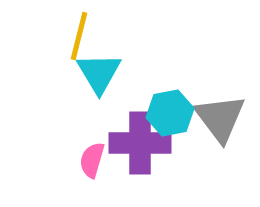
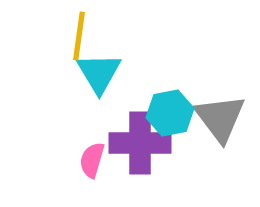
yellow line: rotated 6 degrees counterclockwise
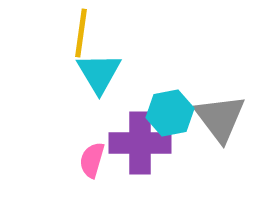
yellow line: moved 2 px right, 3 px up
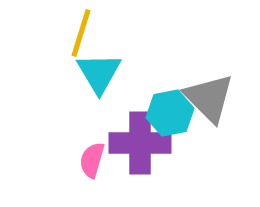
yellow line: rotated 9 degrees clockwise
gray triangle: moved 11 px left, 20 px up; rotated 8 degrees counterclockwise
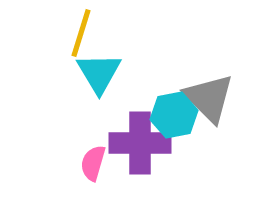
cyan hexagon: moved 4 px right, 2 px down
pink semicircle: moved 1 px right, 3 px down
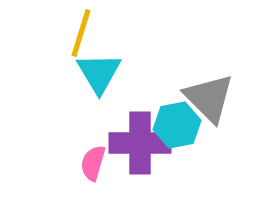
cyan hexagon: moved 3 px right, 10 px down
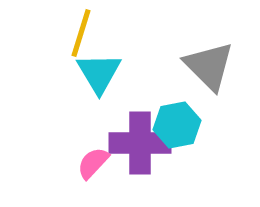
gray triangle: moved 32 px up
pink semicircle: rotated 27 degrees clockwise
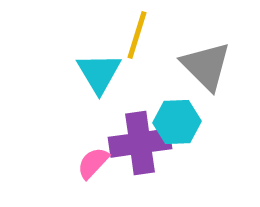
yellow line: moved 56 px right, 2 px down
gray triangle: moved 3 px left
cyan hexagon: moved 3 px up; rotated 9 degrees clockwise
purple cross: rotated 8 degrees counterclockwise
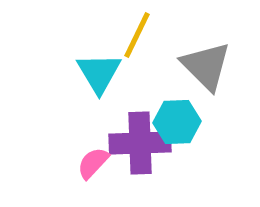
yellow line: rotated 9 degrees clockwise
purple cross: rotated 6 degrees clockwise
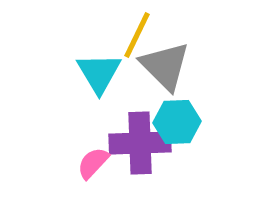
gray triangle: moved 41 px left
